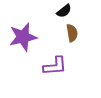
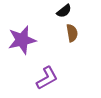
purple star: moved 1 px left, 3 px down
purple L-shape: moved 8 px left, 12 px down; rotated 25 degrees counterclockwise
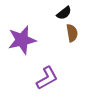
black semicircle: moved 2 px down
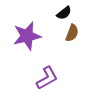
brown semicircle: rotated 30 degrees clockwise
purple star: moved 5 px right, 4 px up
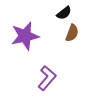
purple star: moved 2 px left
purple L-shape: rotated 20 degrees counterclockwise
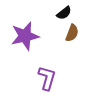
purple L-shape: rotated 25 degrees counterclockwise
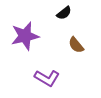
brown semicircle: moved 4 px right, 12 px down; rotated 120 degrees clockwise
purple L-shape: rotated 105 degrees clockwise
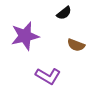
brown semicircle: rotated 30 degrees counterclockwise
purple L-shape: moved 1 px right, 2 px up
